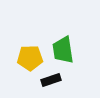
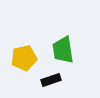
yellow pentagon: moved 6 px left; rotated 10 degrees counterclockwise
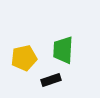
green trapezoid: rotated 12 degrees clockwise
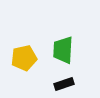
black rectangle: moved 13 px right, 4 px down
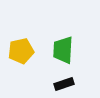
yellow pentagon: moved 3 px left, 7 px up
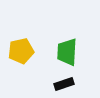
green trapezoid: moved 4 px right, 2 px down
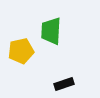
green trapezoid: moved 16 px left, 21 px up
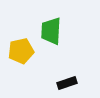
black rectangle: moved 3 px right, 1 px up
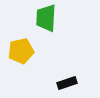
green trapezoid: moved 5 px left, 13 px up
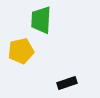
green trapezoid: moved 5 px left, 2 px down
